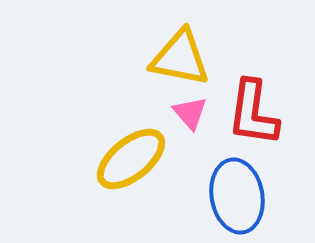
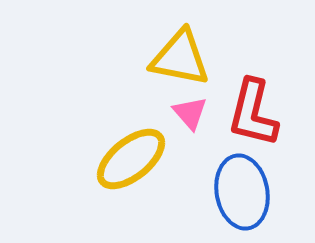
red L-shape: rotated 6 degrees clockwise
blue ellipse: moved 5 px right, 4 px up
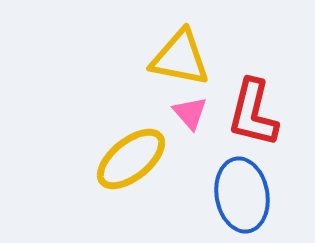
blue ellipse: moved 3 px down
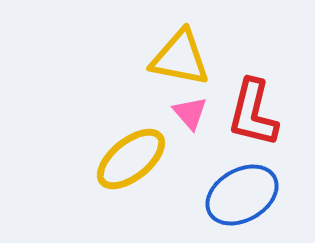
blue ellipse: rotated 70 degrees clockwise
